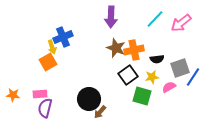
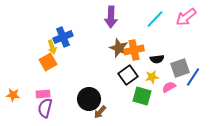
pink arrow: moved 5 px right, 6 px up
brown star: moved 3 px right
pink rectangle: moved 3 px right
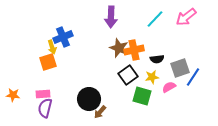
orange square: rotated 12 degrees clockwise
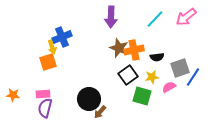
blue cross: moved 1 px left
black semicircle: moved 2 px up
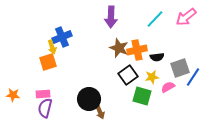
orange cross: moved 3 px right
pink semicircle: moved 1 px left
brown arrow: rotated 64 degrees counterclockwise
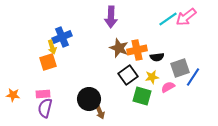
cyan line: moved 13 px right; rotated 12 degrees clockwise
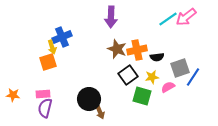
brown star: moved 2 px left, 1 px down
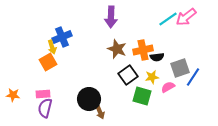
orange cross: moved 6 px right
orange square: rotated 12 degrees counterclockwise
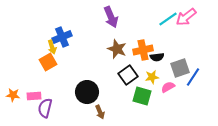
purple arrow: rotated 25 degrees counterclockwise
pink rectangle: moved 9 px left, 2 px down
black circle: moved 2 px left, 7 px up
